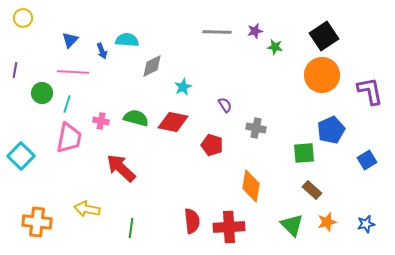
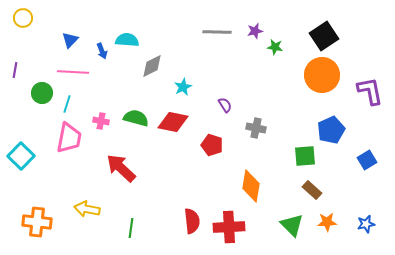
green square: moved 1 px right, 3 px down
orange star: rotated 12 degrees clockwise
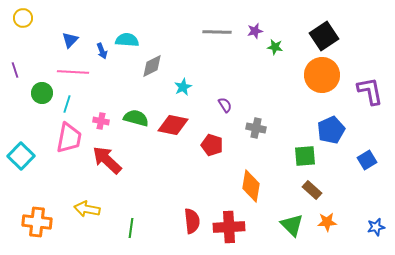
purple line: rotated 28 degrees counterclockwise
red diamond: moved 3 px down
red arrow: moved 14 px left, 8 px up
blue star: moved 10 px right, 3 px down
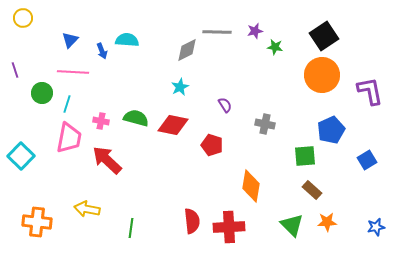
gray diamond: moved 35 px right, 16 px up
cyan star: moved 3 px left
gray cross: moved 9 px right, 4 px up
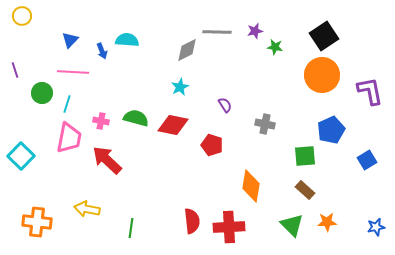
yellow circle: moved 1 px left, 2 px up
brown rectangle: moved 7 px left
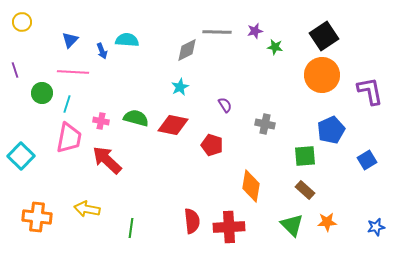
yellow circle: moved 6 px down
orange cross: moved 5 px up
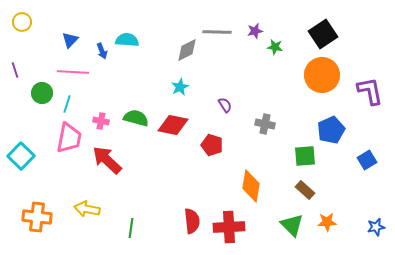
black square: moved 1 px left, 2 px up
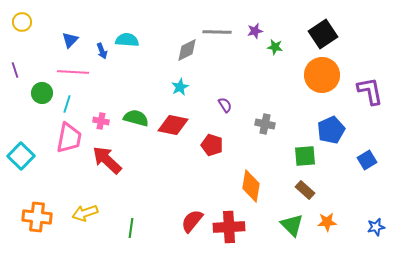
yellow arrow: moved 2 px left, 4 px down; rotated 30 degrees counterclockwise
red semicircle: rotated 135 degrees counterclockwise
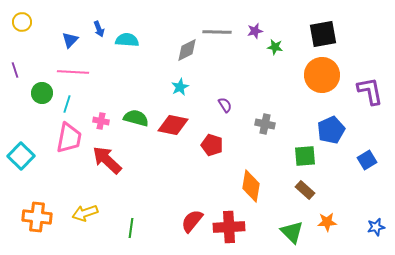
black square: rotated 24 degrees clockwise
blue arrow: moved 3 px left, 22 px up
green triangle: moved 7 px down
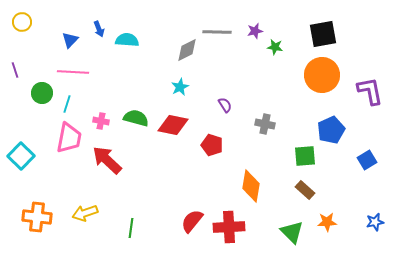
blue star: moved 1 px left, 5 px up
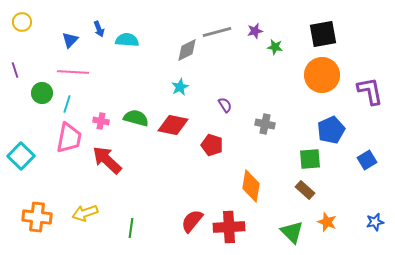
gray line: rotated 16 degrees counterclockwise
green square: moved 5 px right, 3 px down
orange star: rotated 24 degrees clockwise
